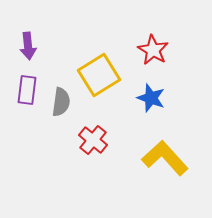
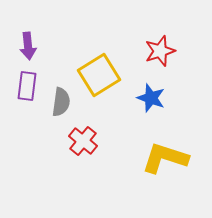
red star: moved 7 px right, 1 px down; rotated 24 degrees clockwise
purple rectangle: moved 4 px up
red cross: moved 10 px left, 1 px down
yellow L-shape: rotated 30 degrees counterclockwise
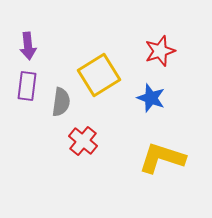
yellow L-shape: moved 3 px left
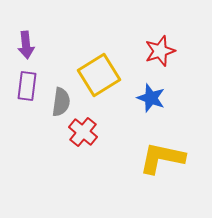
purple arrow: moved 2 px left, 1 px up
red cross: moved 9 px up
yellow L-shape: rotated 6 degrees counterclockwise
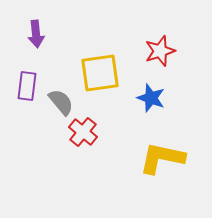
purple arrow: moved 10 px right, 11 px up
yellow square: moved 1 px right, 2 px up; rotated 24 degrees clockwise
gray semicircle: rotated 48 degrees counterclockwise
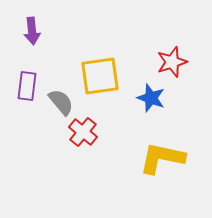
purple arrow: moved 4 px left, 3 px up
red star: moved 12 px right, 11 px down
yellow square: moved 3 px down
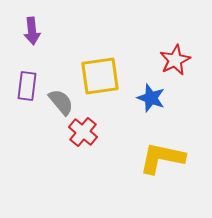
red star: moved 3 px right, 2 px up; rotated 8 degrees counterclockwise
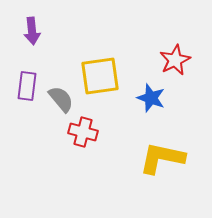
gray semicircle: moved 3 px up
red cross: rotated 24 degrees counterclockwise
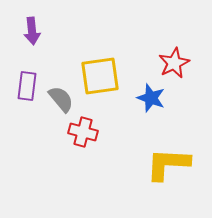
red star: moved 1 px left, 3 px down
yellow L-shape: moved 6 px right, 6 px down; rotated 9 degrees counterclockwise
